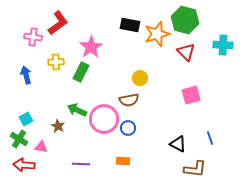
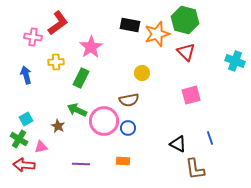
cyan cross: moved 12 px right, 16 px down; rotated 18 degrees clockwise
green rectangle: moved 6 px down
yellow circle: moved 2 px right, 5 px up
pink circle: moved 2 px down
pink triangle: rotated 24 degrees counterclockwise
brown L-shape: rotated 75 degrees clockwise
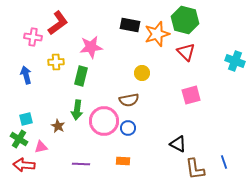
pink star: rotated 25 degrees clockwise
green rectangle: moved 2 px up; rotated 12 degrees counterclockwise
green arrow: rotated 108 degrees counterclockwise
cyan square: rotated 16 degrees clockwise
blue line: moved 14 px right, 24 px down
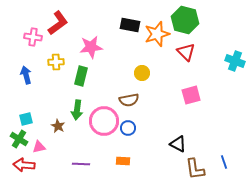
pink triangle: moved 2 px left
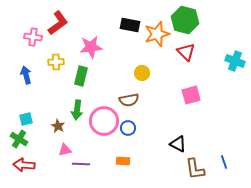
pink triangle: moved 26 px right, 3 px down
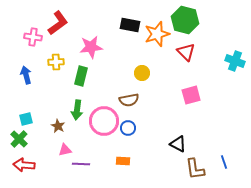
green cross: rotated 12 degrees clockwise
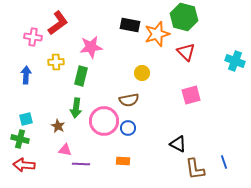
green hexagon: moved 1 px left, 3 px up
blue arrow: rotated 18 degrees clockwise
green arrow: moved 1 px left, 2 px up
green cross: moved 1 px right; rotated 30 degrees counterclockwise
pink triangle: rotated 24 degrees clockwise
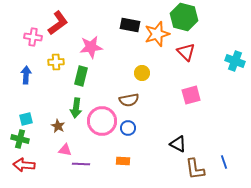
pink circle: moved 2 px left
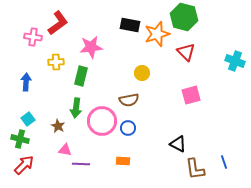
blue arrow: moved 7 px down
cyan square: moved 2 px right; rotated 24 degrees counterclockwise
red arrow: rotated 130 degrees clockwise
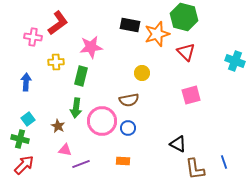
purple line: rotated 24 degrees counterclockwise
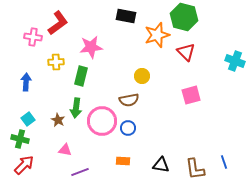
black rectangle: moved 4 px left, 9 px up
orange star: moved 1 px down
yellow circle: moved 3 px down
brown star: moved 6 px up
black triangle: moved 17 px left, 21 px down; rotated 18 degrees counterclockwise
purple line: moved 1 px left, 8 px down
